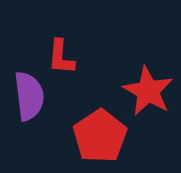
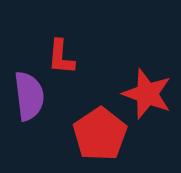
red star: moved 1 px left, 3 px down; rotated 9 degrees counterclockwise
red pentagon: moved 2 px up
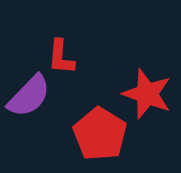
purple semicircle: rotated 51 degrees clockwise
red pentagon: rotated 6 degrees counterclockwise
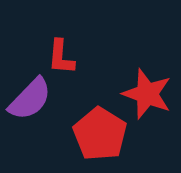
purple semicircle: moved 1 px right, 3 px down
